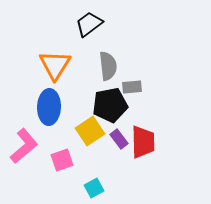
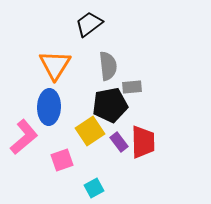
purple rectangle: moved 3 px down
pink L-shape: moved 9 px up
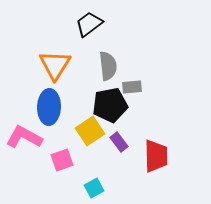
pink L-shape: rotated 111 degrees counterclockwise
red trapezoid: moved 13 px right, 14 px down
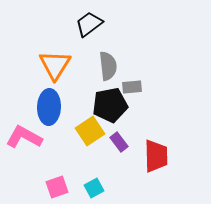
pink square: moved 5 px left, 27 px down
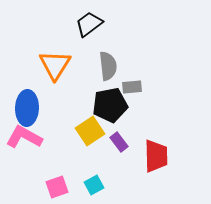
blue ellipse: moved 22 px left, 1 px down
cyan square: moved 3 px up
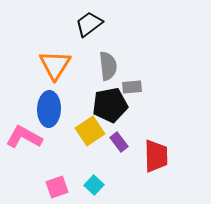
blue ellipse: moved 22 px right, 1 px down
cyan square: rotated 18 degrees counterclockwise
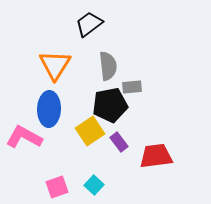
red trapezoid: rotated 96 degrees counterclockwise
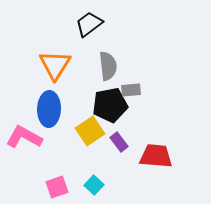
gray rectangle: moved 1 px left, 3 px down
red trapezoid: rotated 12 degrees clockwise
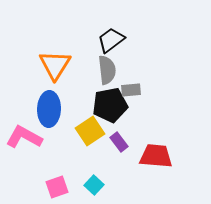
black trapezoid: moved 22 px right, 16 px down
gray semicircle: moved 1 px left, 4 px down
